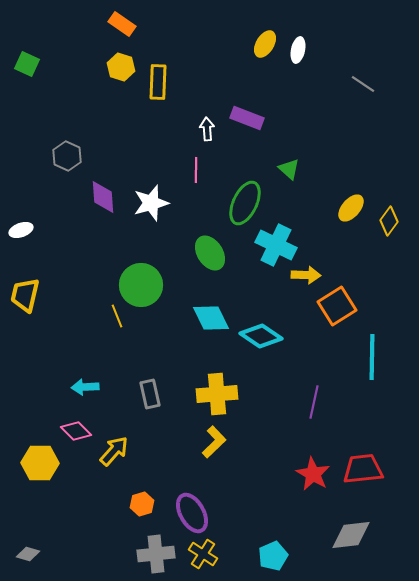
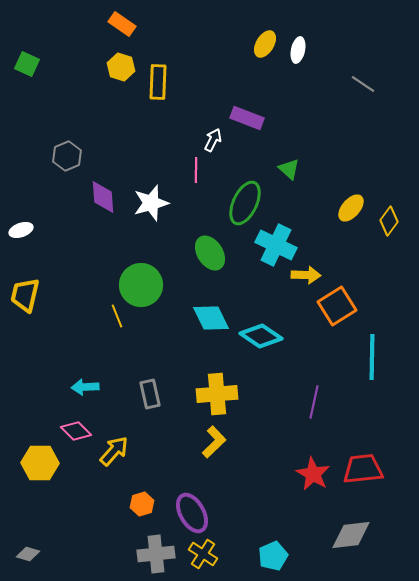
white arrow at (207, 129): moved 6 px right, 11 px down; rotated 30 degrees clockwise
gray hexagon at (67, 156): rotated 12 degrees clockwise
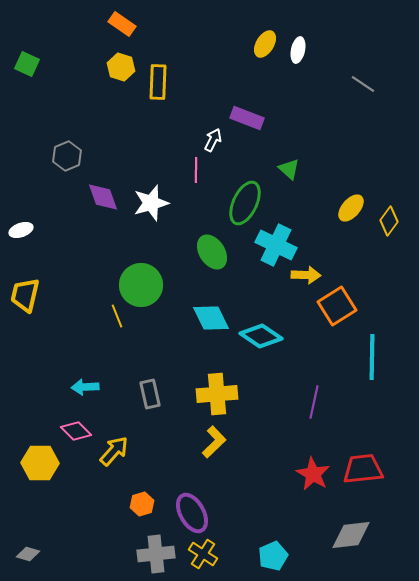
purple diamond at (103, 197): rotated 16 degrees counterclockwise
green ellipse at (210, 253): moved 2 px right, 1 px up
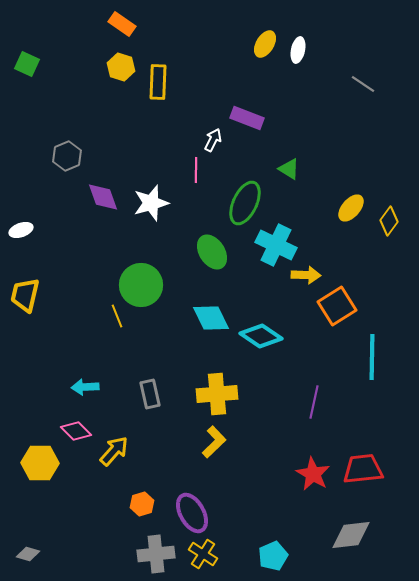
green triangle at (289, 169): rotated 10 degrees counterclockwise
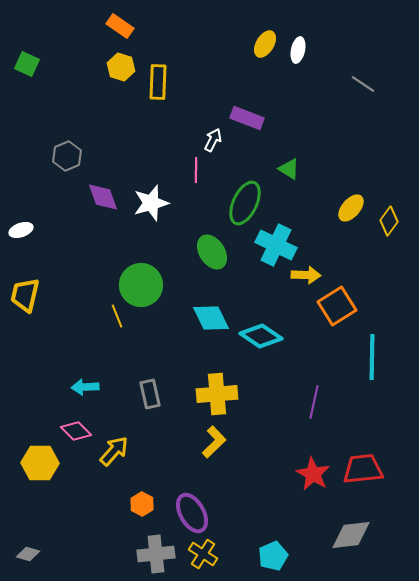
orange rectangle at (122, 24): moved 2 px left, 2 px down
orange hexagon at (142, 504): rotated 15 degrees counterclockwise
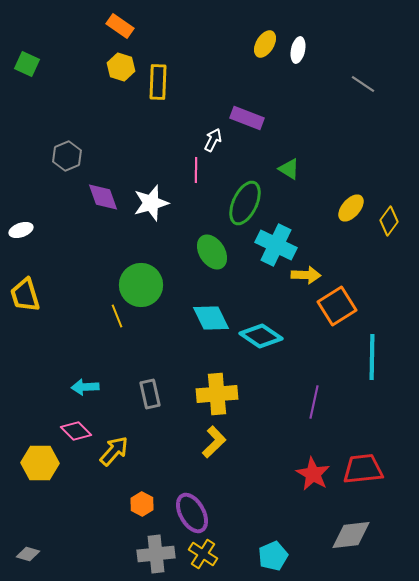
yellow trapezoid at (25, 295): rotated 30 degrees counterclockwise
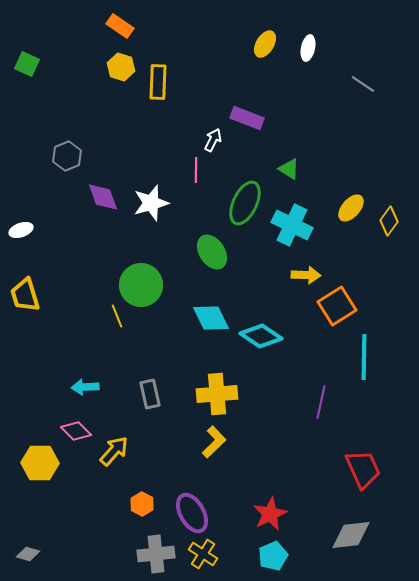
white ellipse at (298, 50): moved 10 px right, 2 px up
cyan cross at (276, 245): moved 16 px right, 20 px up
cyan line at (372, 357): moved 8 px left
purple line at (314, 402): moved 7 px right
red trapezoid at (363, 469): rotated 72 degrees clockwise
red star at (313, 474): moved 43 px left, 40 px down; rotated 16 degrees clockwise
